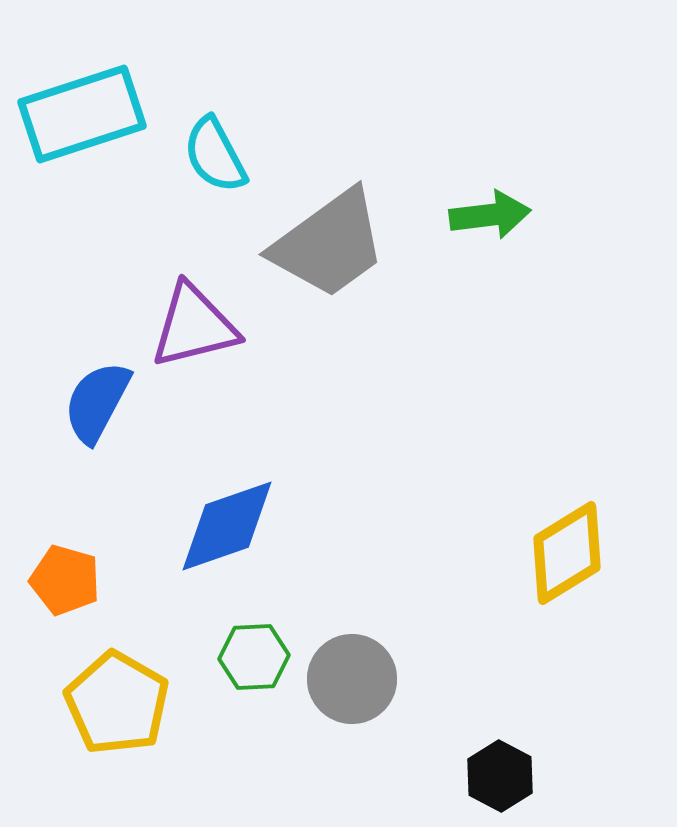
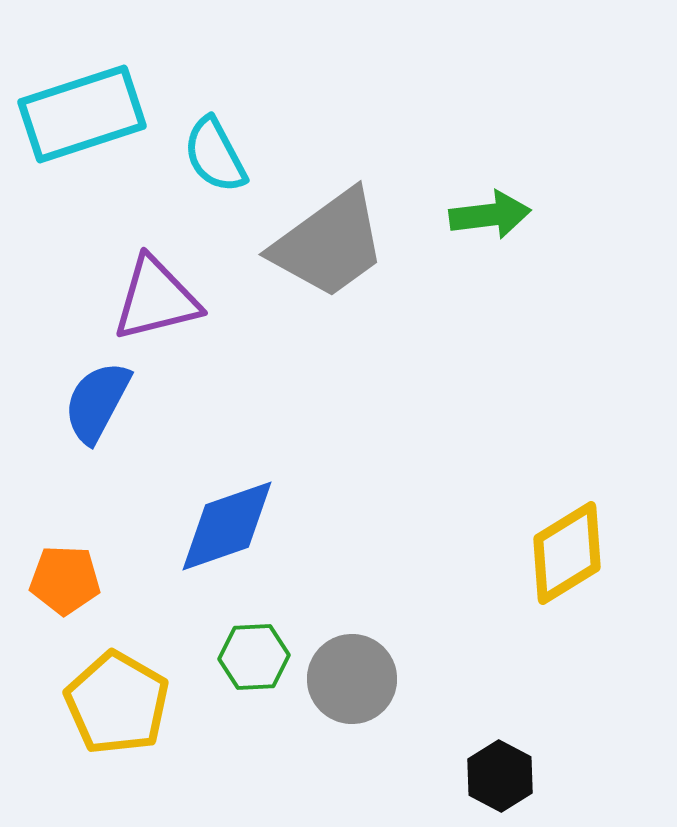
purple triangle: moved 38 px left, 27 px up
orange pentagon: rotated 14 degrees counterclockwise
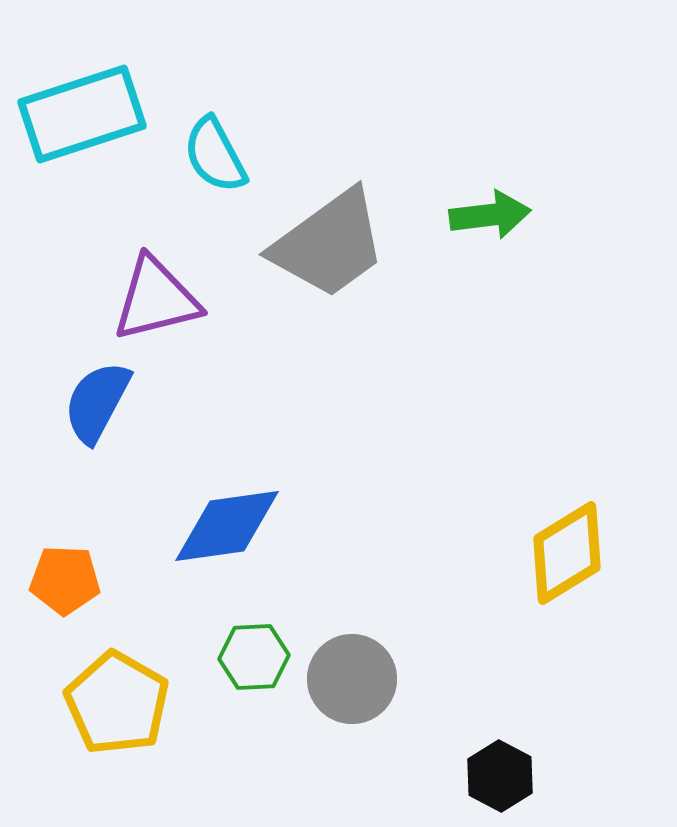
blue diamond: rotated 11 degrees clockwise
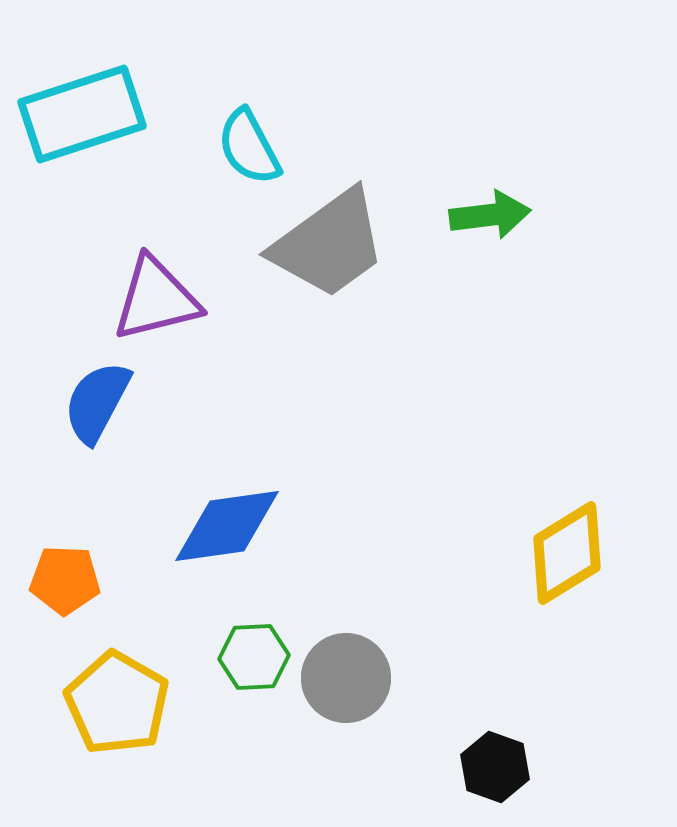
cyan semicircle: moved 34 px right, 8 px up
gray circle: moved 6 px left, 1 px up
black hexagon: moved 5 px left, 9 px up; rotated 8 degrees counterclockwise
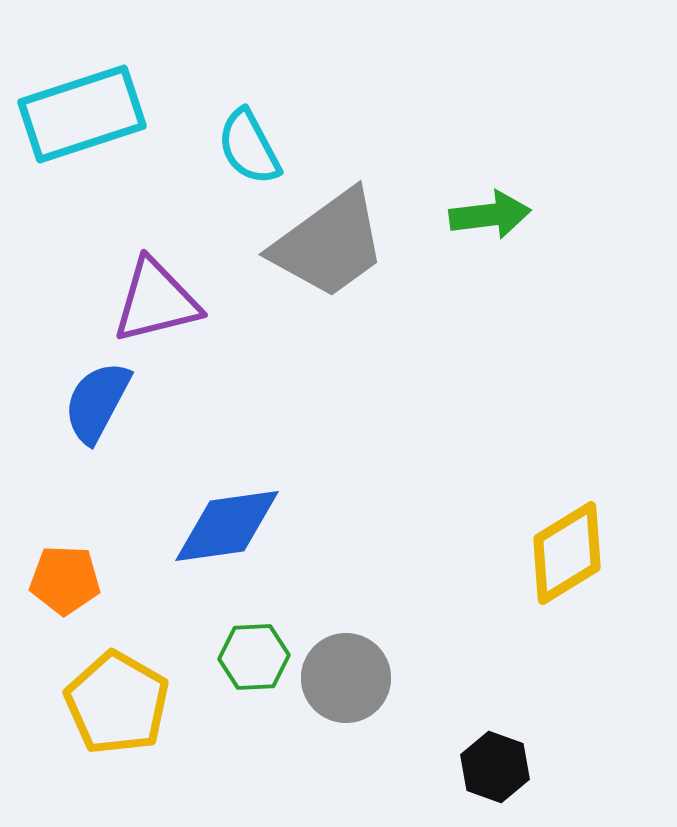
purple triangle: moved 2 px down
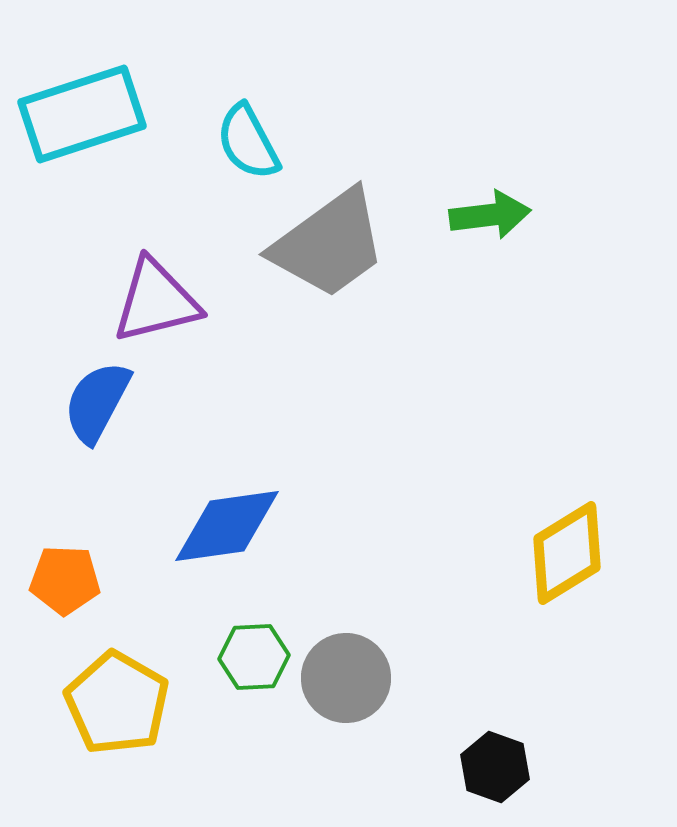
cyan semicircle: moved 1 px left, 5 px up
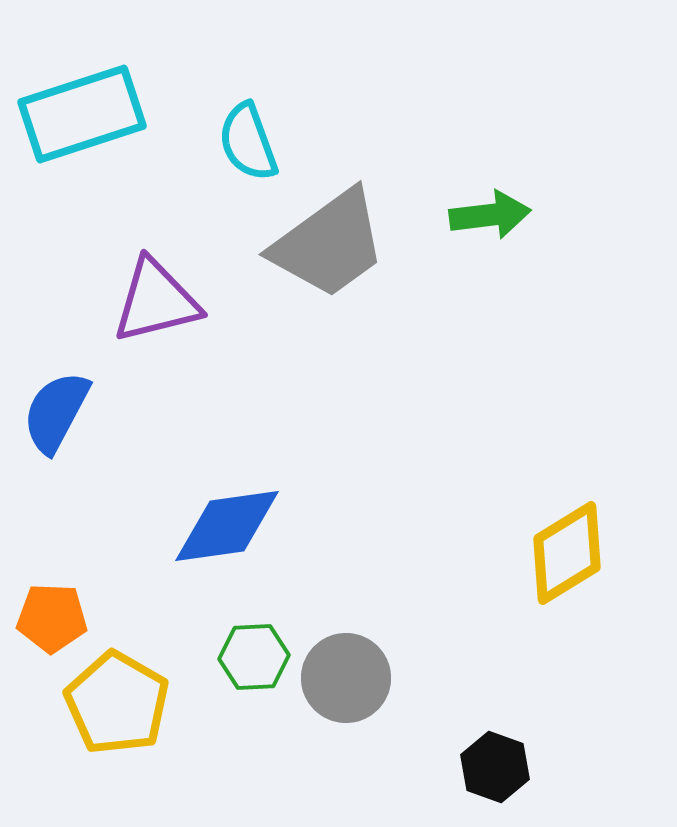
cyan semicircle: rotated 8 degrees clockwise
blue semicircle: moved 41 px left, 10 px down
orange pentagon: moved 13 px left, 38 px down
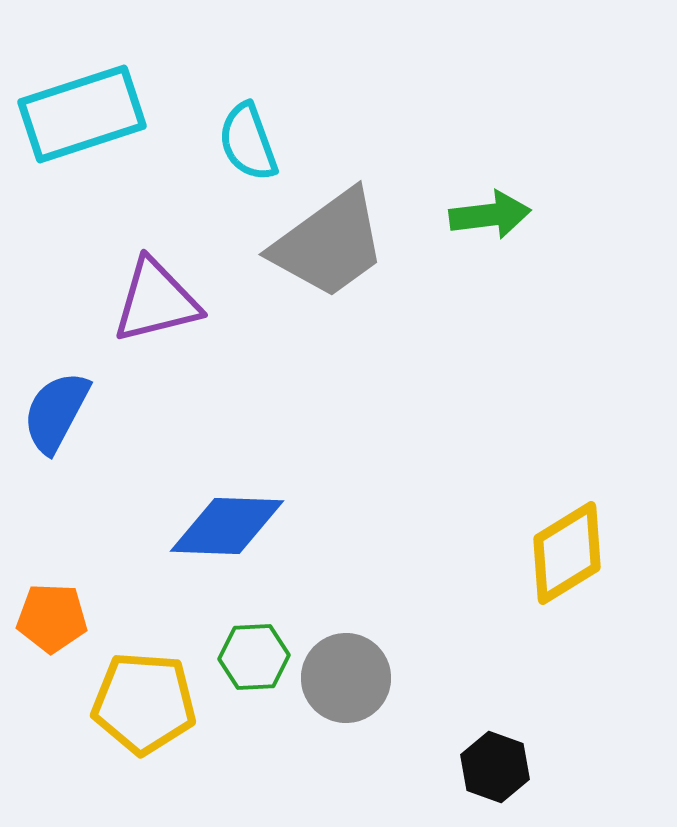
blue diamond: rotated 10 degrees clockwise
yellow pentagon: moved 27 px right; rotated 26 degrees counterclockwise
